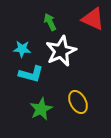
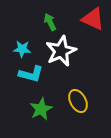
yellow ellipse: moved 1 px up
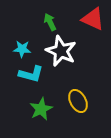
white star: rotated 24 degrees counterclockwise
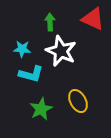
green arrow: rotated 24 degrees clockwise
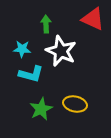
green arrow: moved 4 px left, 2 px down
yellow ellipse: moved 3 px left, 3 px down; rotated 50 degrees counterclockwise
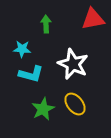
red triangle: rotated 35 degrees counterclockwise
white star: moved 12 px right, 13 px down
yellow ellipse: rotated 40 degrees clockwise
green star: moved 2 px right
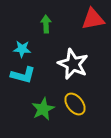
cyan L-shape: moved 8 px left, 1 px down
